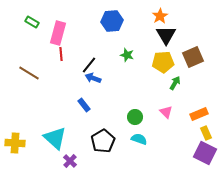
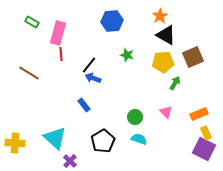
black triangle: rotated 30 degrees counterclockwise
purple square: moved 1 px left, 4 px up
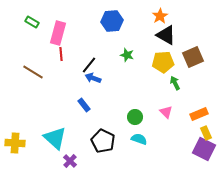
brown line: moved 4 px right, 1 px up
green arrow: rotated 56 degrees counterclockwise
black pentagon: rotated 15 degrees counterclockwise
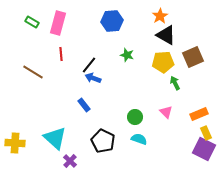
pink rectangle: moved 10 px up
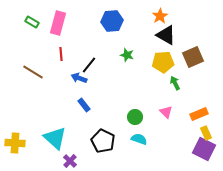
blue arrow: moved 14 px left
